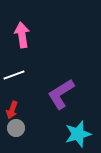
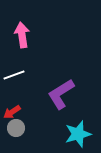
red arrow: moved 2 px down; rotated 36 degrees clockwise
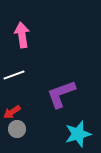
purple L-shape: rotated 12 degrees clockwise
gray circle: moved 1 px right, 1 px down
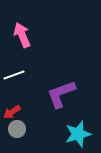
pink arrow: rotated 15 degrees counterclockwise
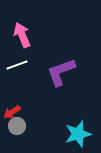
white line: moved 3 px right, 10 px up
purple L-shape: moved 22 px up
gray circle: moved 3 px up
